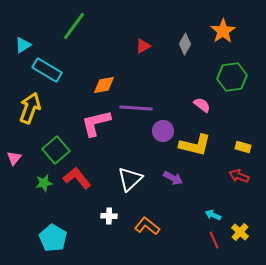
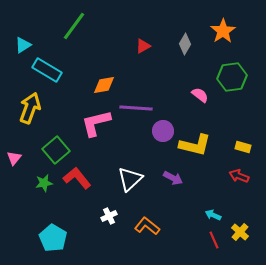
pink semicircle: moved 2 px left, 10 px up
white cross: rotated 28 degrees counterclockwise
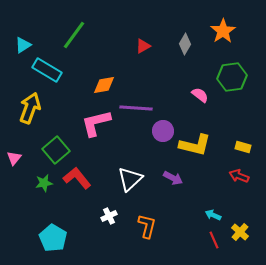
green line: moved 9 px down
orange L-shape: rotated 65 degrees clockwise
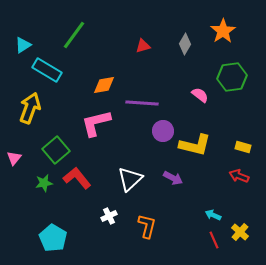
red triangle: rotated 14 degrees clockwise
purple line: moved 6 px right, 5 px up
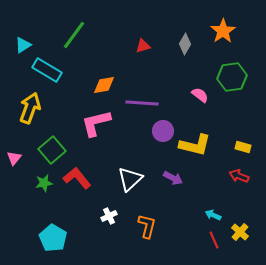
green square: moved 4 px left
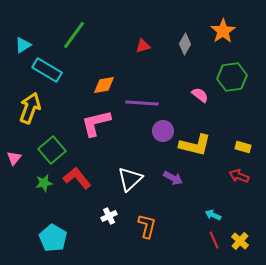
yellow cross: moved 9 px down
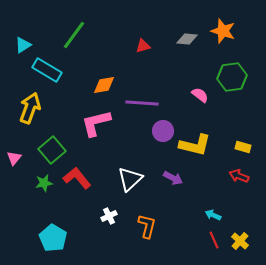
orange star: rotated 20 degrees counterclockwise
gray diamond: moved 2 px right, 5 px up; rotated 65 degrees clockwise
